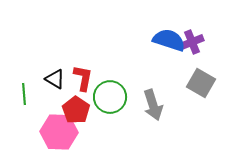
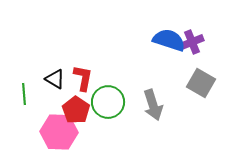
green circle: moved 2 px left, 5 px down
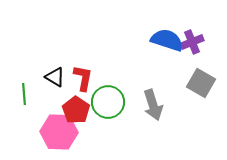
blue semicircle: moved 2 px left
black triangle: moved 2 px up
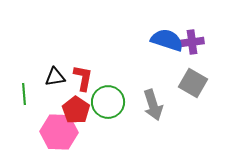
purple cross: rotated 15 degrees clockwise
black triangle: rotated 40 degrees counterclockwise
gray square: moved 8 px left
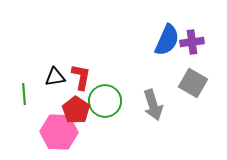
blue semicircle: rotated 96 degrees clockwise
red L-shape: moved 2 px left, 1 px up
green circle: moved 3 px left, 1 px up
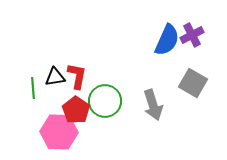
purple cross: moved 7 px up; rotated 20 degrees counterclockwise
red L-shape: moved 4 px left, 1 px up
green line: moved 9 px right, 6 px up
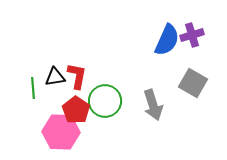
purple cross: rotated 10 degrees clockwise
pink hexagon: moved 2 px right
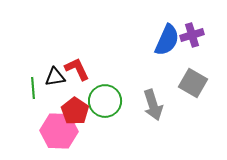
red L-shape: moved 7 px up; rotated 36 degrees counterclockwise
red pentagon: moved 1 px left, 1 px down
pink hexagon: moved 2 px left, 1 px up
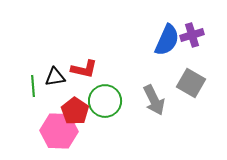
red L-shape: moved 7 px right; rotated 128 degrees clockwise
gray square: moved 2 px left
green line: moved 2 px up
gray arrow: moved 1 px right, 5 px up; rotated 8 degrees counterclockwise
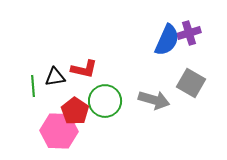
purple cross: moved 3 px left, 2 px up
gray arrow: rotated 48 degrees counterclockwise
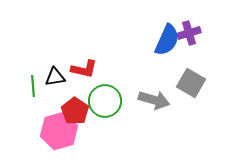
pink hexagon: rotated 18 degrees counterclockwise
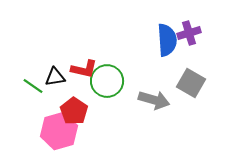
blue semicircle: rotated 28 degrees counterclockwise
green line: rotated 50 degrees counterclockwise
green circle: moved 2 px right, 20 px up
red pentagon: moved 1 px left
